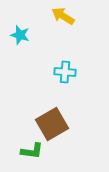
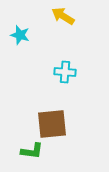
brown square: rotated 24 degrees clockwise
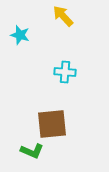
yellow arrow: rotated 15 degrees clockwise
green L-shape: rotated 15 degrees clockwise
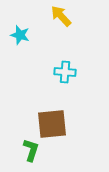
yellow arrow: moved 2 px left
green L-shape: moved 1 px left, 1 px up; rotated 95 degrees counterclockwise
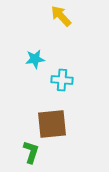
cyan star: moved 15 px right, 24 px down; rotated 24 degrees counterclockwise
cyan cross: moved 3 px left, 8 px down
green L-shape: moved 2 px down
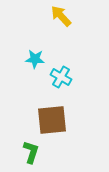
cyan star: rotated 12 degrees clockwise
cyan cross: moved 1 px left, 3 px up; rotated 25 degrees clockwise
brown square: moved 4 px up
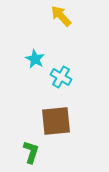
cyan star: rotated 24 degrees clockwise
brown square: moved 4 px right, 1 px down
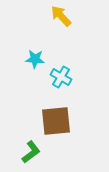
cyan star: rotated 24 degrees counterclockwise
green L-shape: rotated 35 degrees clockwise
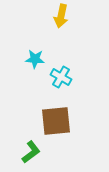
yellow arrow: rotated 125 degrees counterclockwise
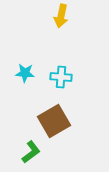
cyan star: moved 10 px left, 14 px down
cyan cross: rotated 25 degrees counterclockwise
brown square: moved 2 px left; rotated 24 degrees counterclockwise
